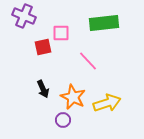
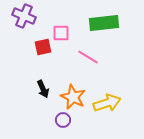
pink line: moved 4 px up; rotated 15 degrees counterclockwise
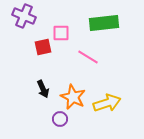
purple circle: moved 3 px left, 1 px up
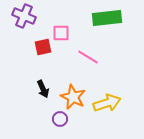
green rectangle: moved 3 px right, 5 px up
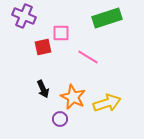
green rectangle: rotated 12 degrees counterclockwise
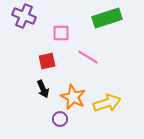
red square: moved 4 px right, 14 px down
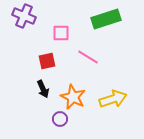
green rectangle: moved 1 px left, 1 px down
yellow arrow: moved 6 px right, 4 px up
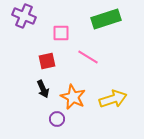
purple circle: moved 3 px left
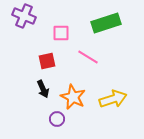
green rectangle: moved 4 px down
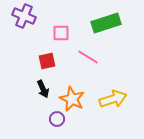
orange star: moved 1 px left, 2 px down
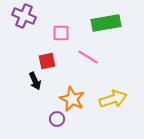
green rectangle: rotated 8 degrees clockwise
black arrow: moved 8 px left, 8 px up
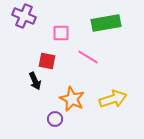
red square: rotated 24 degrees clockwise
purple circle: moved 2 px left
